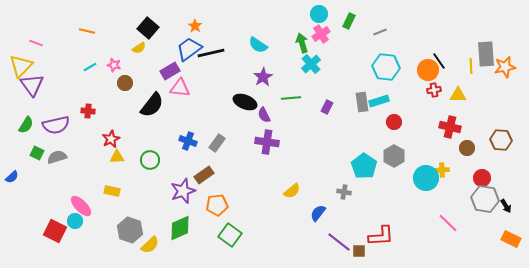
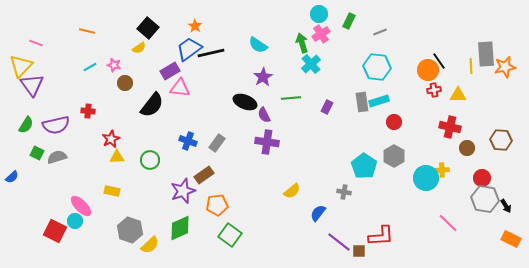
cyan hexagon at (386, 67): moved 9 px left
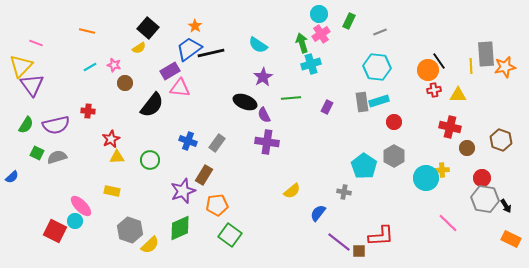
cyan cross at (311, 64): rotated 24 degrees clockwise
brown hexagon at (501, 140): rotated 15 degrees clockwise
brown rectangle at (204, 175): rotated 24 degrees counterclockwise
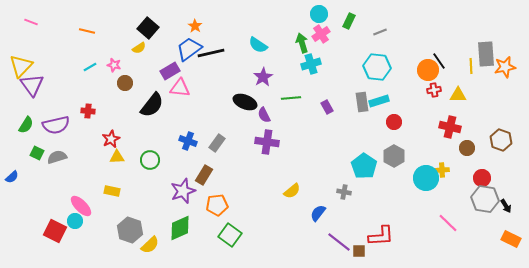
pink line at (36, 43): moved 5 px left, 21 px up
purple rectangle at (327, 107): rotated 56 degrees counterclockwise
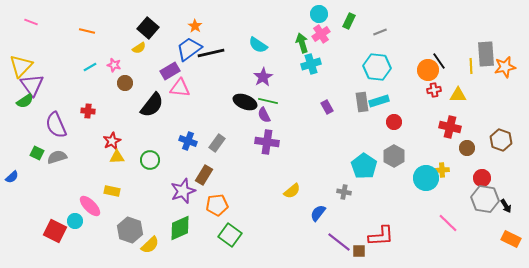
green line at (291, 98): moved 23 px left, 3 px down; rotated 18 degrees clockwise
green semicircle at (26, 125): moved 1 px left, 24 px up; rotated 24 degrees clockwise
purple semicircle at (56, 125): rotated 80 degrees clockwise
red star at (111, 139): moved 1 px right, 2 px down
pink ellipse at (81, 206): moved 9 px right
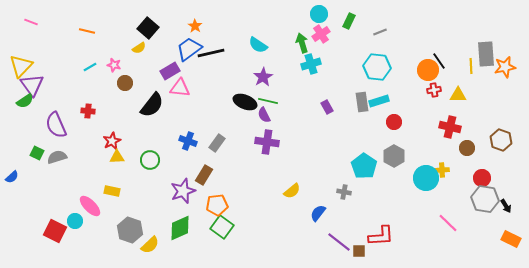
green square at (230, 235): moved 8 px left, 8 px up
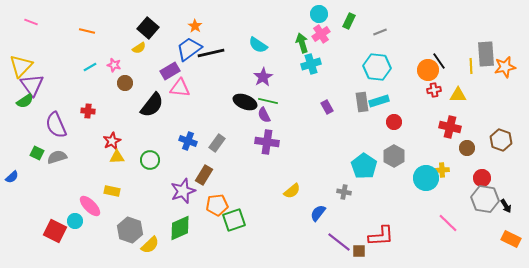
green square at (222, 227): moved 12 px right, 7 px up; rotated 35 degrees clockwise
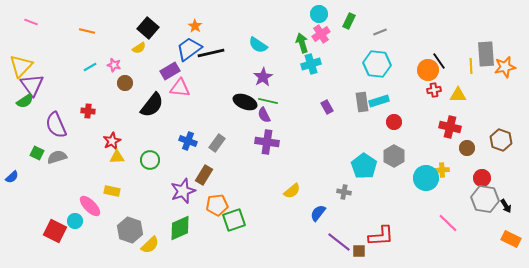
cyan hexagon at (377, 67): moved 3 px up
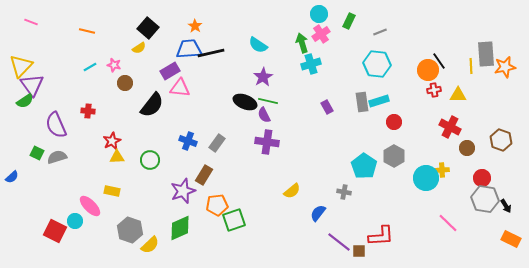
blue trapezoid at (189, 49): rotated 32 degrees clockwise
red cross at (450, 127): rotated 15 degrees clockwise
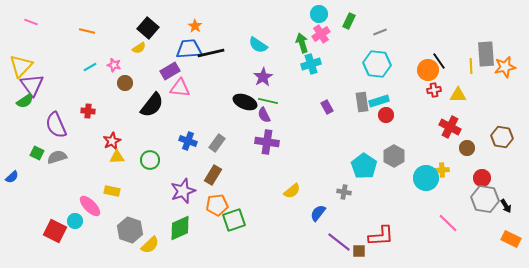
red circle at (394, 122): moved 8 px left, 7 px up
brown hexagon at (501, 140): moved 1 px right, 3 px up; rotated 10 degrees counterclockwise
brown rectangle at (204, 175): moved 9 px right
